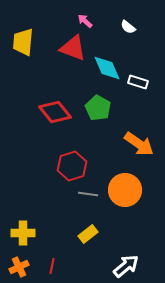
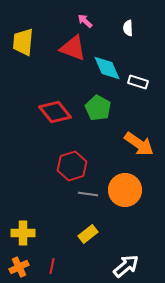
white semicircle: moved 1 px down; rotated 49 degrees clockwise
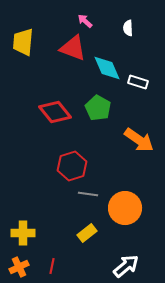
orange arrow: moved 4 px up
orange circle: moved 18 px down
yellow rectangle: moved 1 px left, 1 px up
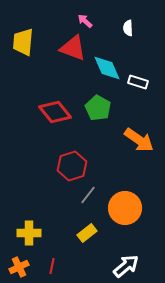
gray line: moved 1 px down; rotated 60 degrees counterclockwise
yellow cross: moved 6 px right
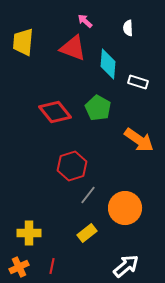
cyan diamond: moved 1 px right, 4 px up; rotated 28 degrees clockwise
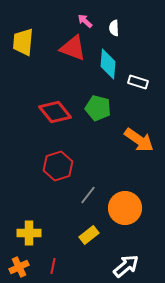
white semicircle: moved 14 px left
green pentagon: rotated 15 degrees counterclockwise
red hexagon: moved 14 px left
yellow rectangle: moved 2 px right, 2 px down
red line: moved 1 px right
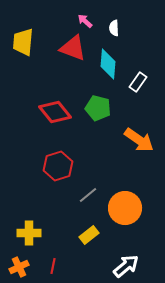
white rectangle: rotated 72 degrees counterclockwise
gray line: rotated 12 degrees clockwise
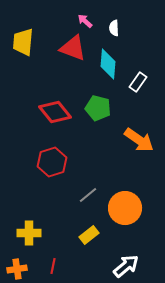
red hexagon: moved 6 px left, 4 px up
orange cross: moved 2 px left, 2 px down; rotated 18 degrees clockwise
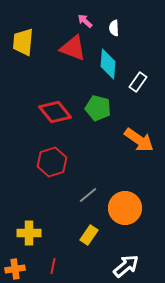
yellow rectangle: rotated 18 degrees counterclockwise
orange cross: moved 2 px left
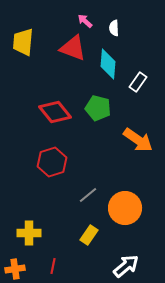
orange arrow: moved 1 px left
